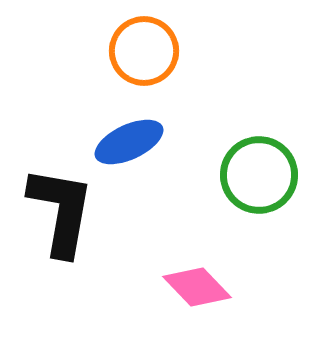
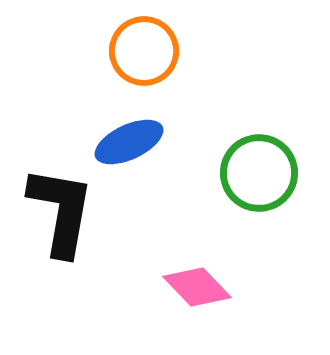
green circle: moved 2 px up
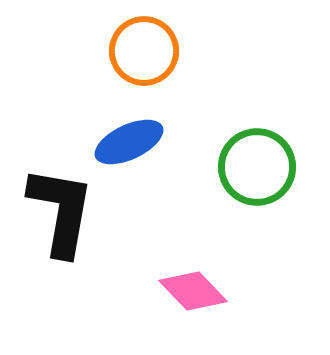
green circle: moved 2 px left, 6 px up
pink diamond: moved 4 px left, 4 px down
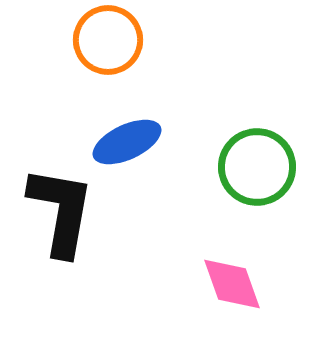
orange circle: moved 36 px left, 11 px up
blue ellipse: moved 2 px left
pink diamond: moved 39 px right, 7 px up; rotated 24 degrees clockwise
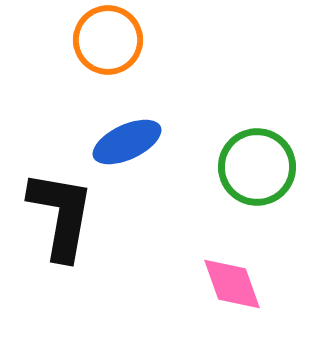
black L-shape: moved 4 px down
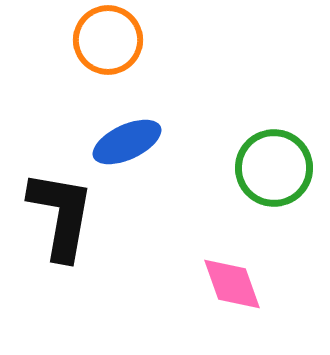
green circle: moved 17 px right, 1 px down
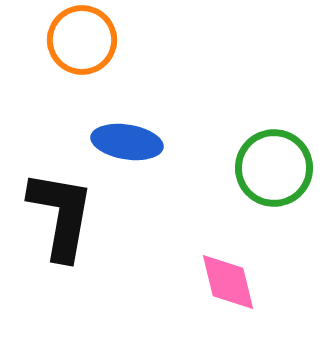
orange circle: moved 26 px left
blue ellipse: rotated 34 degrees clockwise
pink diamond: moved 4 px left, 2 px up; rotated 6 degrees clockwise
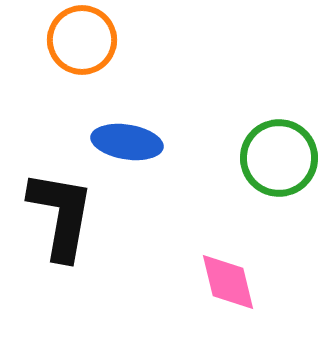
green circle: moved 5 px right, 10 px up
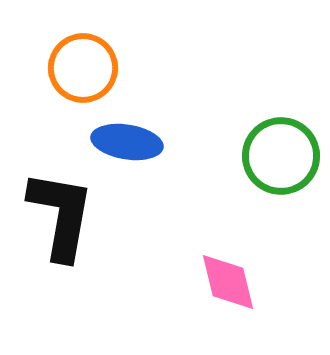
orange circle: moved 1 px right, 28 px down
green circle: moved 2 px right, 2 px up
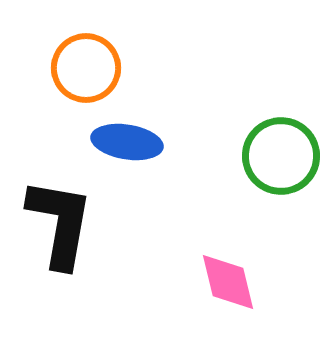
orange circle: moved 3 px right
black L-shape: moved 1 px left, 8 px down
